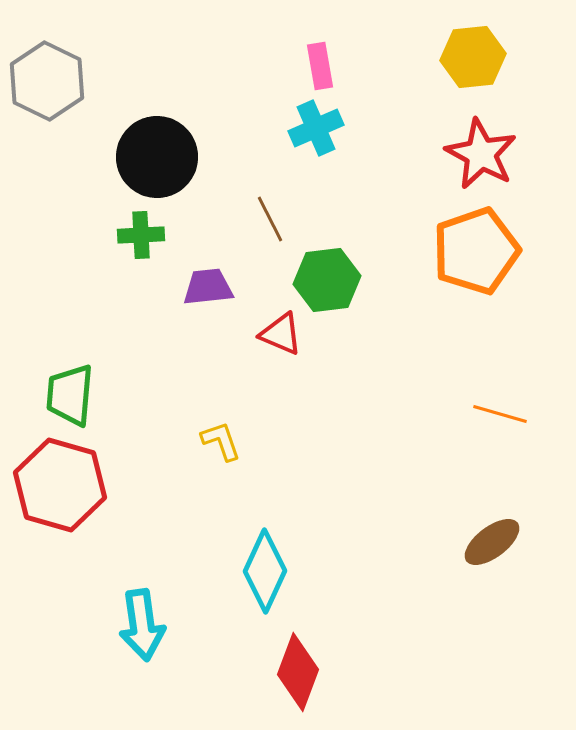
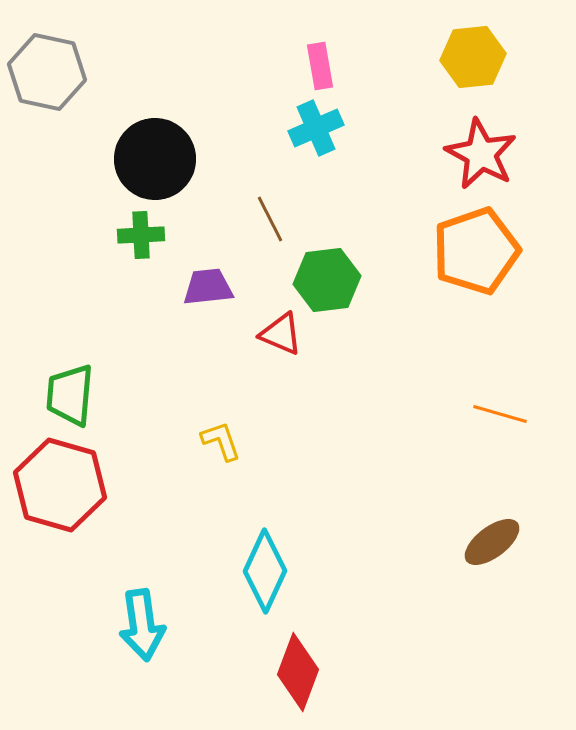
gray hexagon: moved 9 px up; rotated 14 degrees counterclockwise
black circle: moved 2 px left, 2 px down
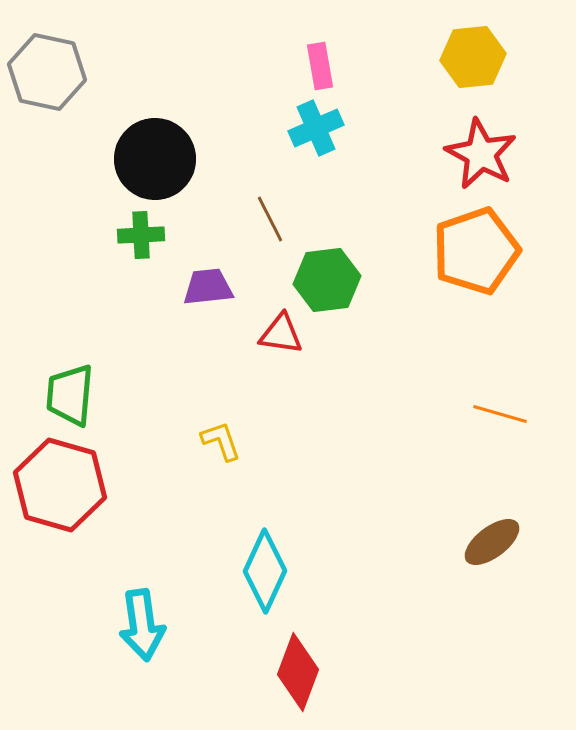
red triangle: rotated 15 degrees counterclockwise
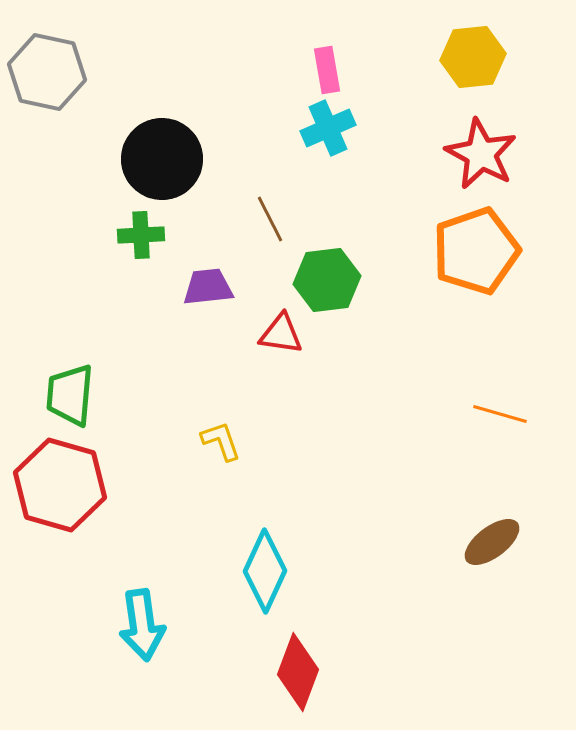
pink rectangle: moved 7 px right, 4 px down
cyan cross: moved 12 px right
black circle: moved 7 px right
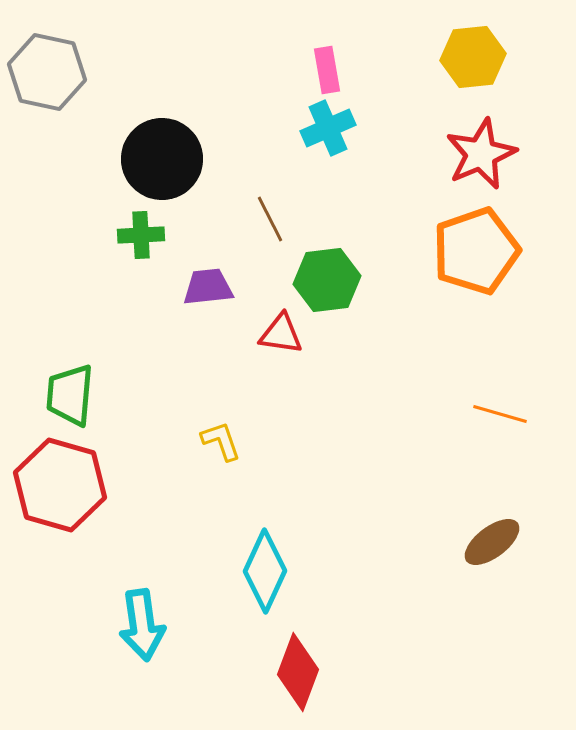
red star: rotated 20 degrees clockwise
